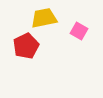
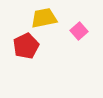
pink square: rotated 18 degrees clockwise
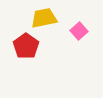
red pentagon: rotated 10 degrees counterclockwise
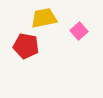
red pentagon: rotated 25 degrees counterclockwise
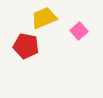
yellow trapezoid: rotated 12 degrees counterclockwise
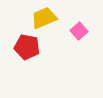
red pentagon: moved 1 px right, 1 px down
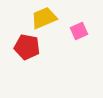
pink square: rotated 18 degrees clockwise
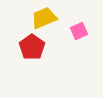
red pentagon: moved 5 px right; rotated 25 degrees clockwise
